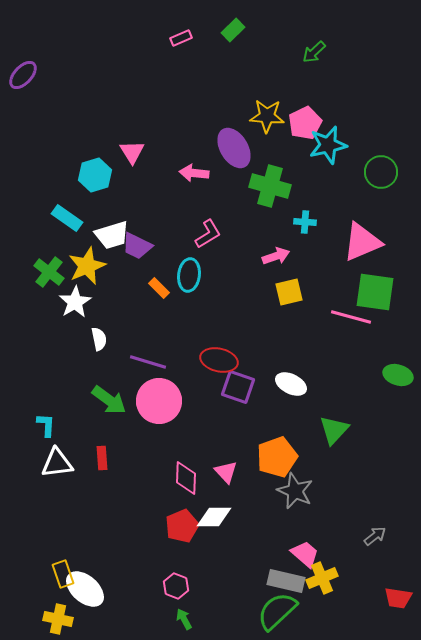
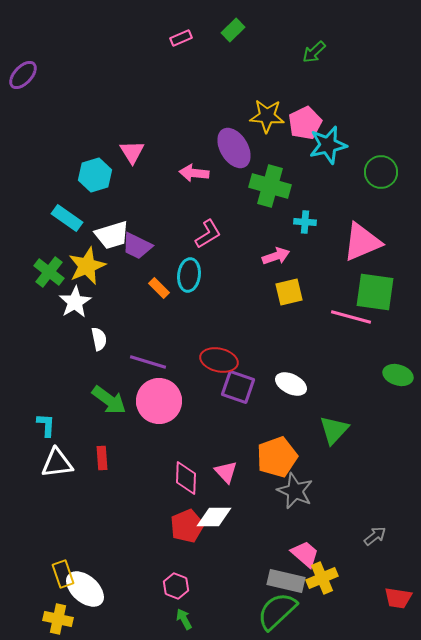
red pentagon at (182, 526): moved 5 px right
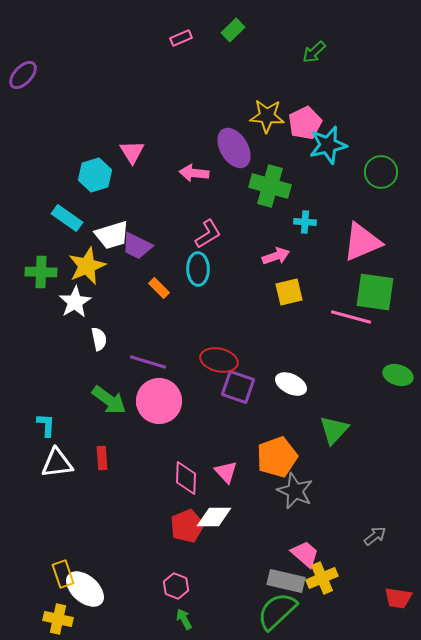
green cross at (49, 272): moved 8 px left; rotated 36 degrees counterclockwise
cyan ellipse at (189, 275): moved 9 px right, 6 px up; rotated 8 degrees counterclockwise
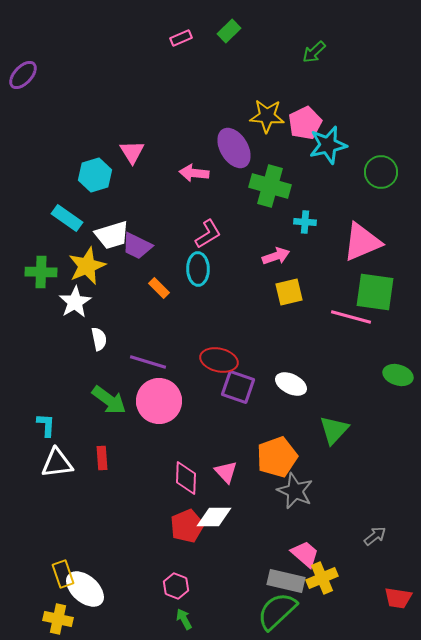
green rectangle at (233, 30): moved 4 px left, 1 px down
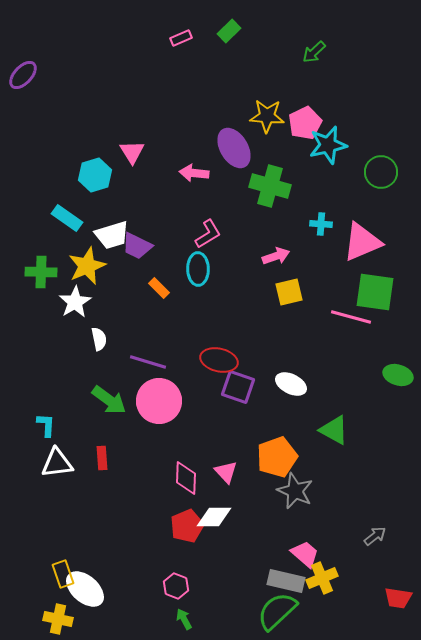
cyan cross at (305, 222): moved 16 px right, 2 px down
green triangle at (334, 430): rotated 44 degrees counterclockwise
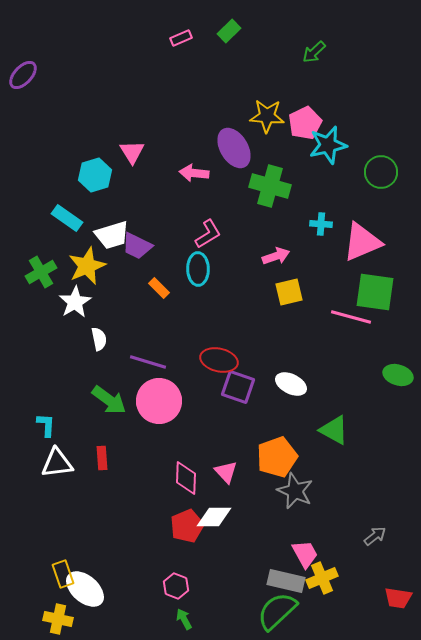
green cross at (41, 272): rotated 32 degrees counterclockwise
pink trapezoid at (305, 554): rotated 20 degrees clockwise
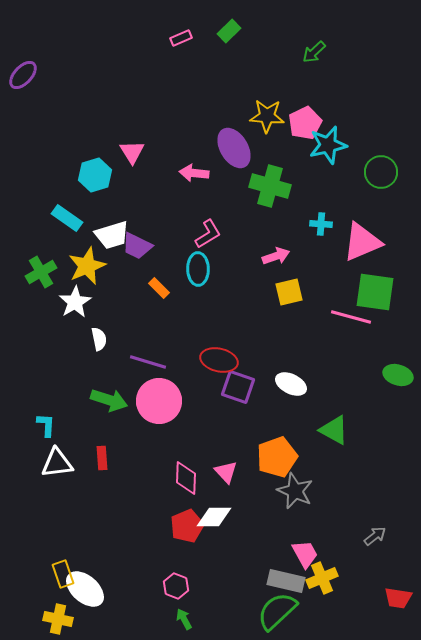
green arrow at (109, 400): rotated 18 degrees counterclockwise
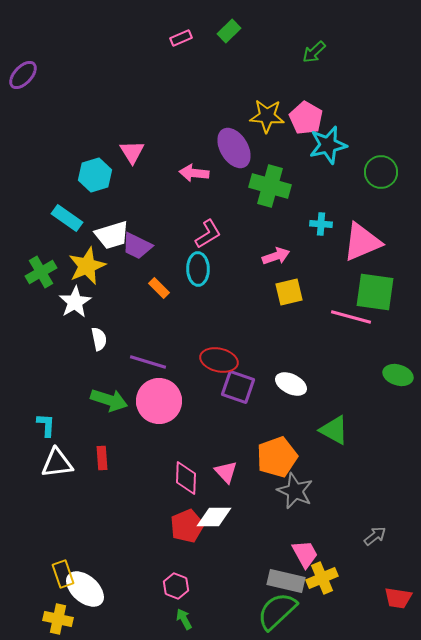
pink pentagon at (305, 123): moved 1 px right, 5 px up; rotated 16 degrees counterclockwise
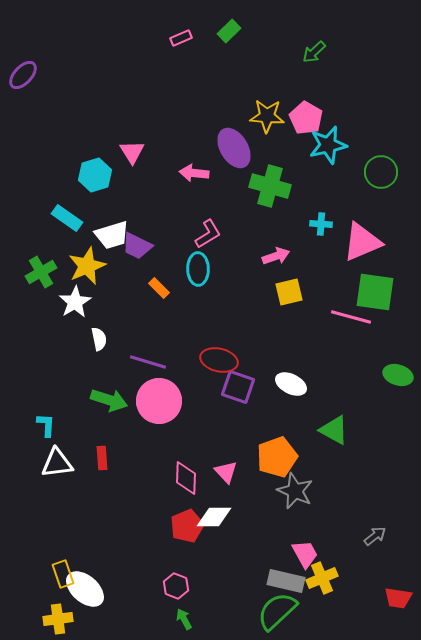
yellow cross at (58, 619): rotated 20 degrees counterclockwise
